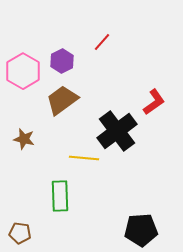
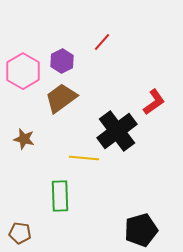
brown trapezoid: moved 1 px left, 2 px up
black pentagon: rotated 12 degrees counterclockwise
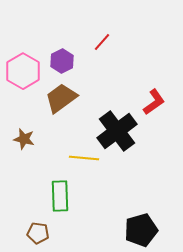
brown pentagon: moved 18 px right
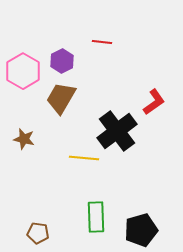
red line: rotated 54 degrees clockwise
brown trapezoid: rotated 24 degrees counterclockwise
green rectangle: moved 36 px right, 21 px down
